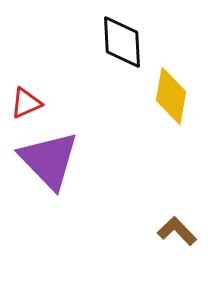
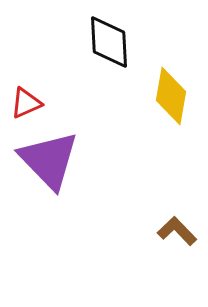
black diamond: moved 13 px left
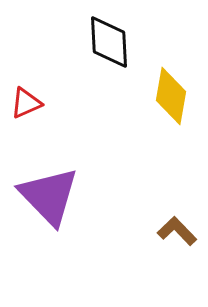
purple triangle: moved 36 px down
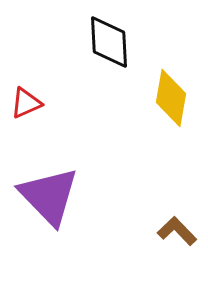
yellow diamond: moved 2 px down
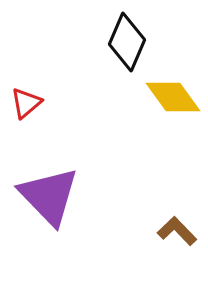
black diamond: moved 18 px right; rotated 26 degrees clockwise
yellow diamond: moved 2 px right, 1 px up; rotated 46 degrees counterclockwise
red triangle: rotated 16 degrees counterclockwise
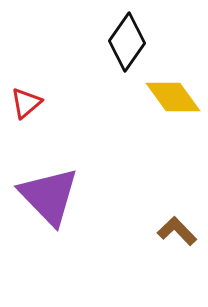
black diamond: rotated 12 degrees clockwise
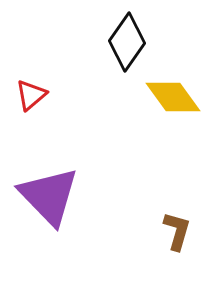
red triangle: moved 5 px right, 8 px up
brown L-shape: rotated 60 degrees clockwise
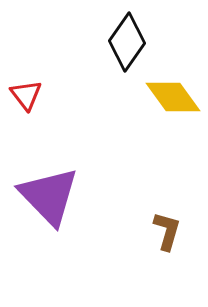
red triangle: moved 5 px left; rotated 28 degrees counterclockwise
brown L-shape: moved 10 px left
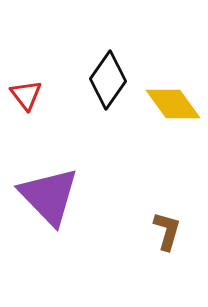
black diamond: moved 19 px left, 38 px down
yellow diamond: moved 7 px down
